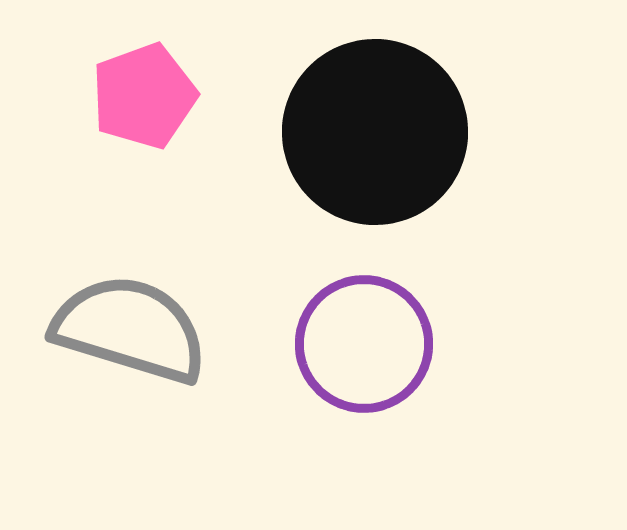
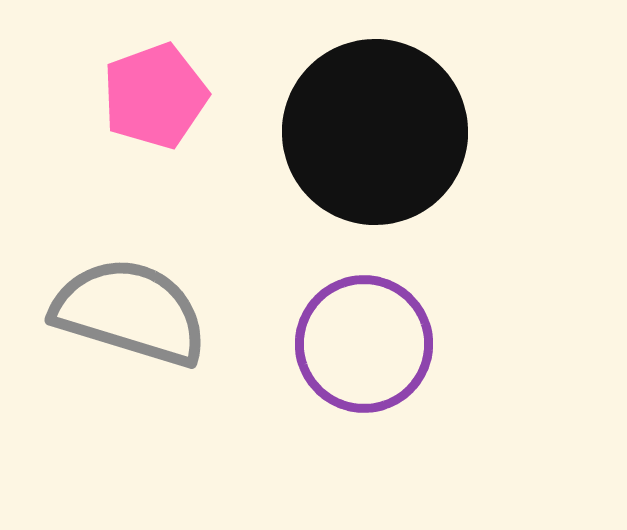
pink pentagon: moved 11 px right
gray semicircle: moved 17 px up
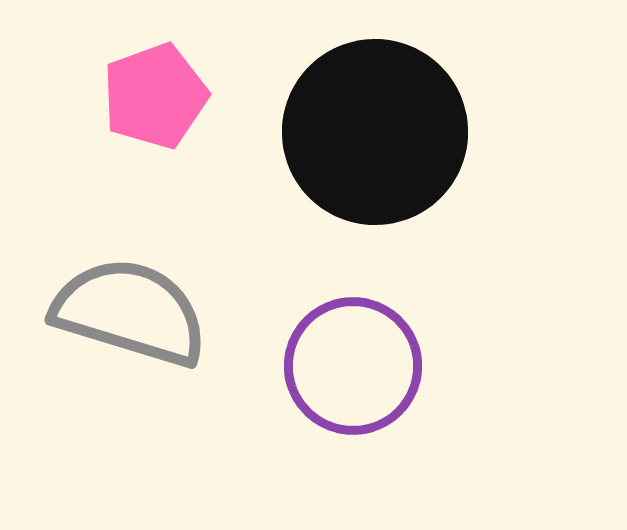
purple circle: moved 11 px left, 22 px down
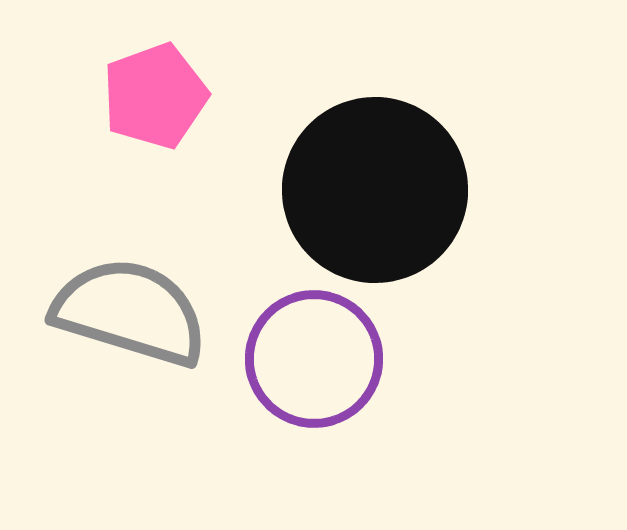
black circle: moved 58 px down
purple circle: moved 39 px left, 7 px up
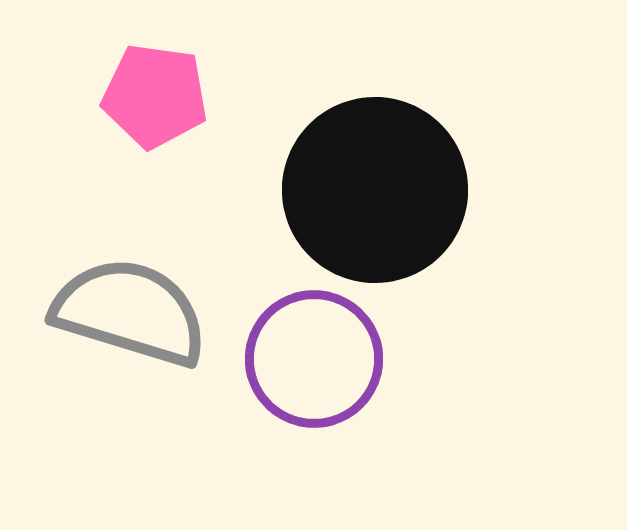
pink pentagon: rotated 28 degrees clockwise
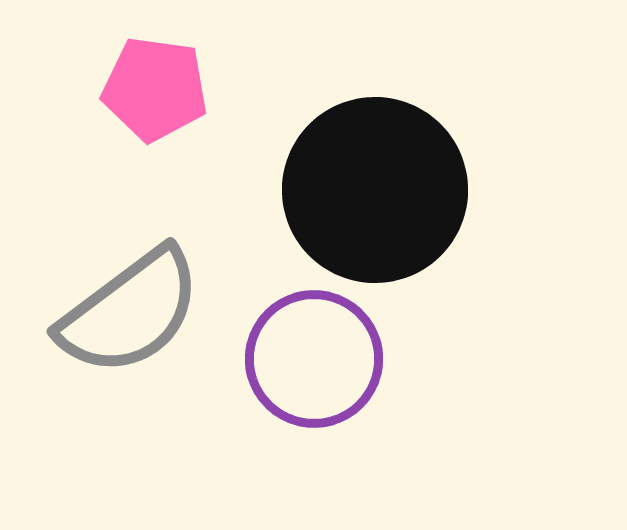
pink pentagon: moved 7 px up
gray semicircle: rotated 126 degrees clockwise
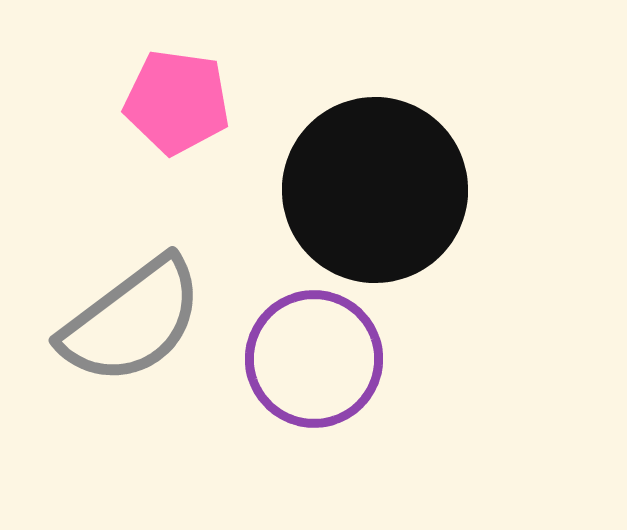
pink pentagon: moved 22 px right, 13 px down
gray semicircle: moved 2 px right, 9 px down
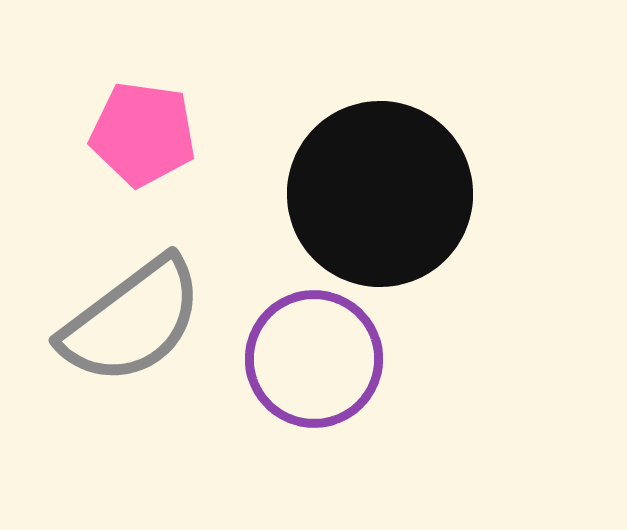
pink pentagon: moved 34 px left, 32 px down
black circle: moved 5 px right, 4 px down
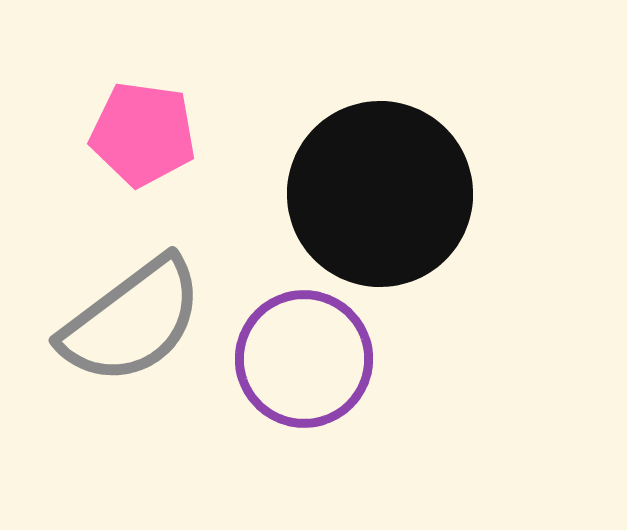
purple circle: moved 10 px left
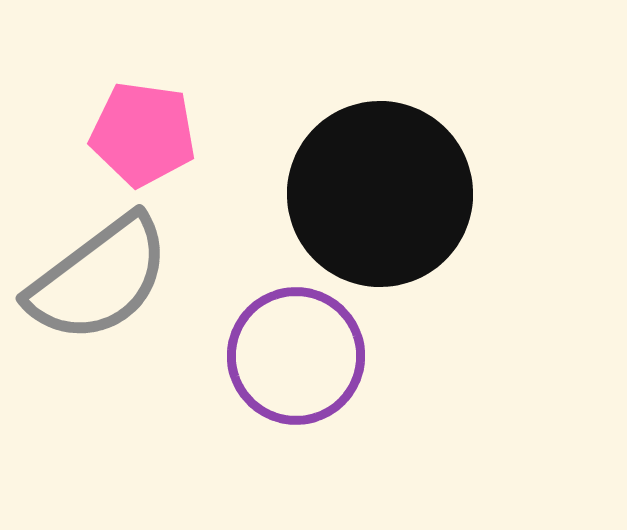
gray semicircle: moved 33 px left, 42 px up
purple circle: moved 8 px left, 3 px up
